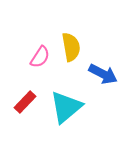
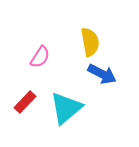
yellow semicircle: moved 19 px right, 5 px up
blue arrow: moved 1 px left
cyan triangle: moved 1 px down
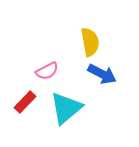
pink semicircle: moved 7 px right, 14 px down; rotated 30 degrees clockwise
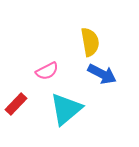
red rectangle: moved 9 px left, 2 px down
cyan triangle: moved 1 px down
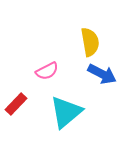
cyan triangle: moved 3 px down
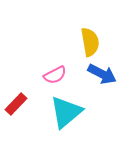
pink semicircle: moved 8 px right, 4 px down
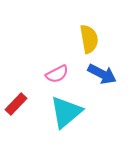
yellow semicircle: moved 1 px left, 3 px up
pink semicircle: moved 2 px right, 1 px up
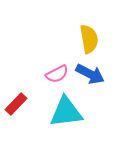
blue arrow: moved 12 px left
cyan triangle: rotated 33 degrees clockwise
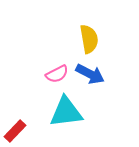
red rectangle: moved 1 px left, 27 px down
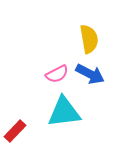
cyan triangle: moved 2 px left
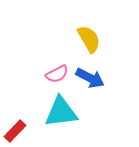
yellow semicircle: rotated 20 degrees counterclockwise
blue arrow: moved 4 px down
cyan triangle: moved 3 px left
